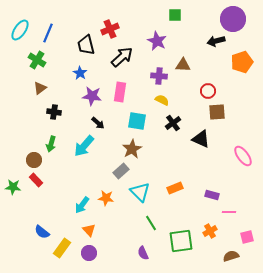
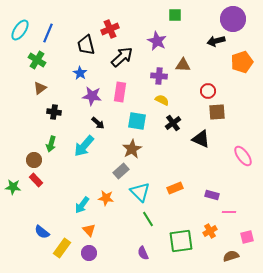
green line at (151, 223): moved 3 px left, 4 px up
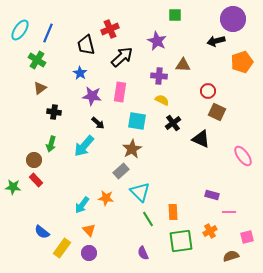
brown square at (217, 112): rotated 30 degrees clockwise
orange rectangle at (175, 188): moved 2 px left, 24 px down; rotated 70 degrees counterclockwise
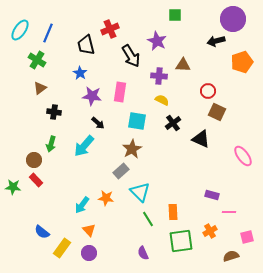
black arrow at (122, 57): moved 9 px right, 1 px up; rotated 100 degrees clockwise
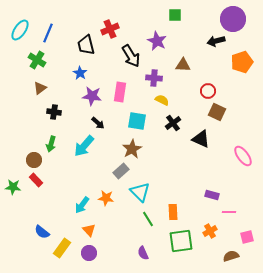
purple cross at (159, 76): moved 5 px left, 2 px down
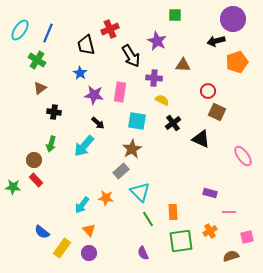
orange pentagon at (242, 62): moved 5 px left
purple star at (92, 96): moved 2 px right, 1 px up
purple rectangle at (212, 195): moved 2 px left, 2 px up
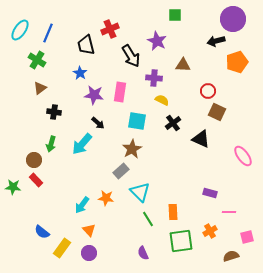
cyan arrow at (84, 146): moved 2 px left, 2 px up
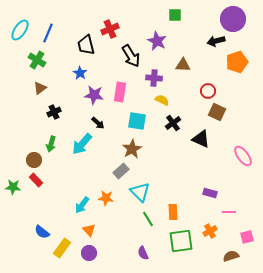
black cross at (54, 112): rotated 32 degrees counterclockwise
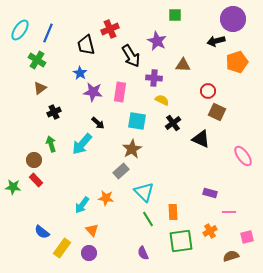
purple star at (94, 95): moved 1 px left, 3 px up
green arrow at (51, 144): rotated 147 degrees clockwise
cyan triangle at (140, 192): moved 4 px right
orange triangle at (89, 230): moved 3 px right
